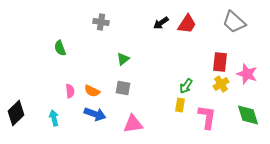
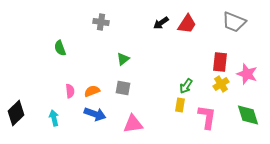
gray trapezoid: rotated 20 degrees counterclockwise
orange semicircle: rotated 133 degrees clockwise
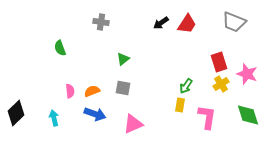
red rectangle: moved 1 px left; rotated 24 degrees counterclockwise
pink triangle: rotated 15 degrees counterclockwise
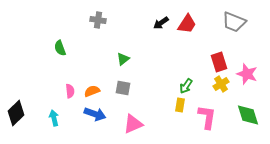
gray cross: moved 3 px left, 2 px up
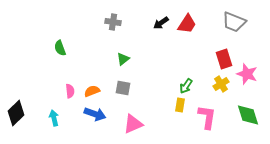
gray cross: moved 15 px right, 2 px down
red rectangle: moved 5 px right, 3 px up
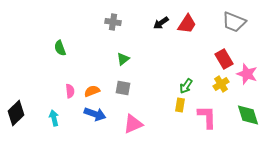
red rectangle: rotated 12 degrees counterclockwise
pink L-shape: rotated 10 degrees counterclockwise
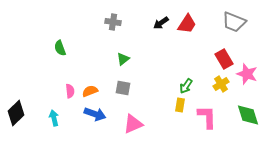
orange semicircle: moved 2 px left
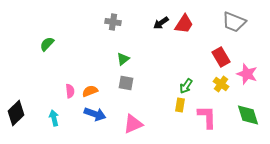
red trapezoid: moved 3 px left
green semicircle: moved 13 px left, 4 px up; rotated 63 degrees clockwise
red rectangle: moved 3 px left, 2 px up
yellow cross: rotated 21 degrees counterclockwise
gray square: moved 3 px right, 5 px up
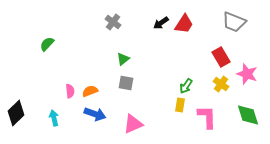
gray cross: rotated 28 degrees clockwise
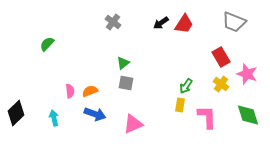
green triangle: moved 4 px down
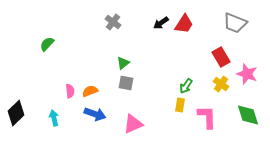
gray trapezoid: moved 1 px right, 1 px down
